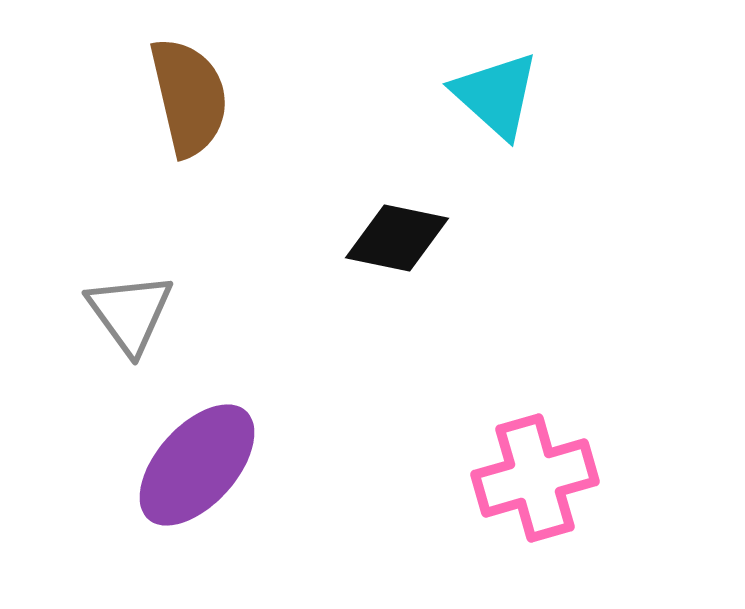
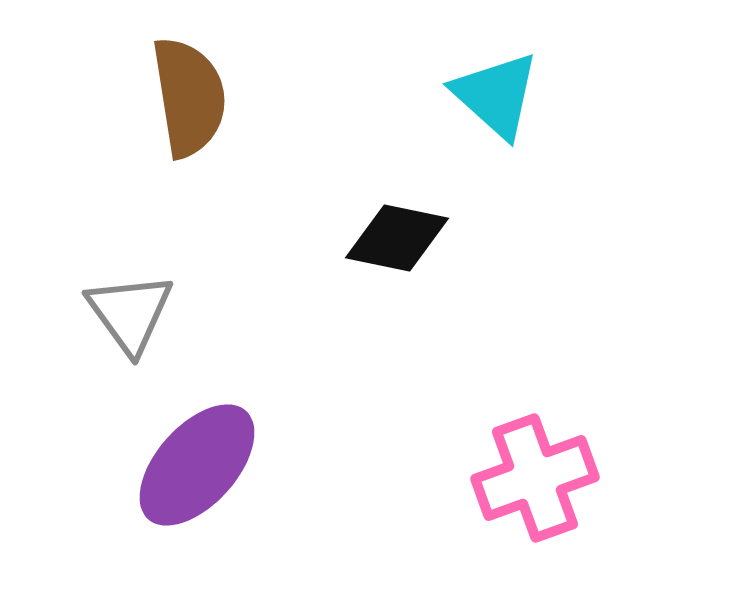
brown semicircle: rotated 4 degrees clockwise
pink cross: rotated 4 degrees counterclockwise
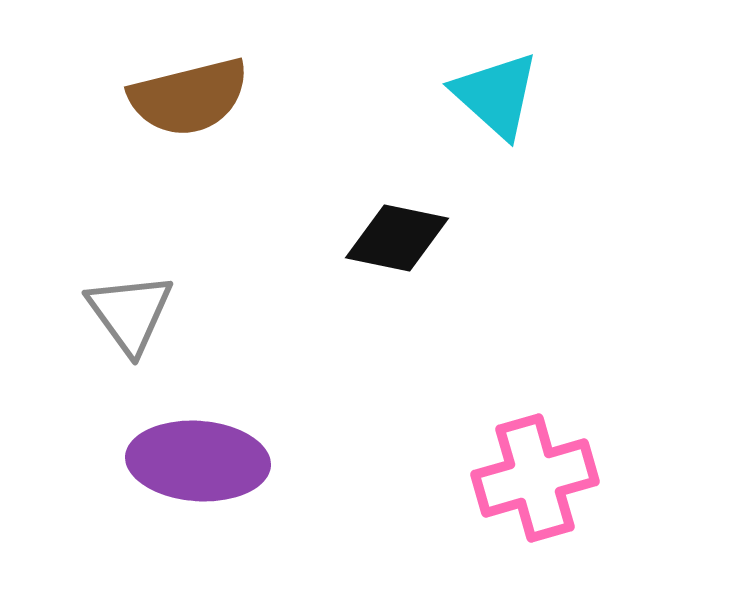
brown semicircle: rotated 85 degrees clockwise
purple ellipse: moved 1 px right, 4 px up; rotated 52 degrees clockwise
pink cross: rotated 4 degrees clockwise
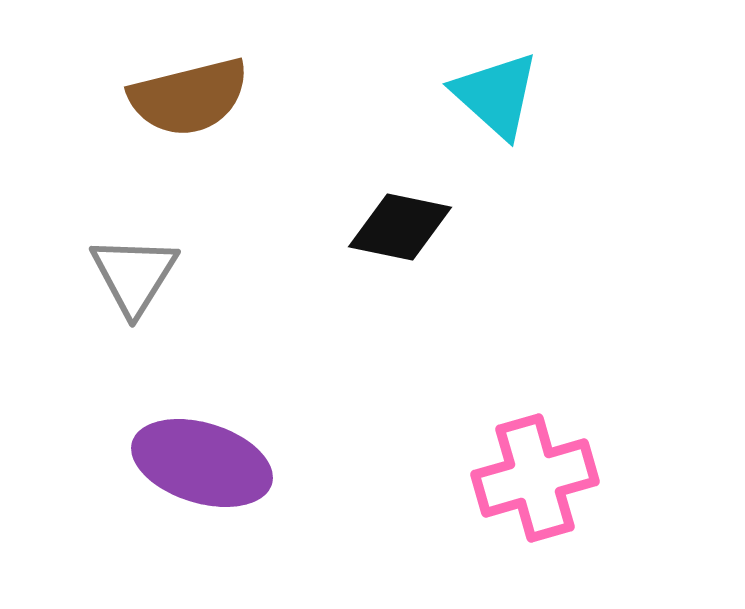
black diamond: moved 3 px right, 11 px up
gray triangle: moved 4 px right, 38 px up; rotated 8 degrees clockwise
purple ellipse: moved 4 px right, 2 px down; rotated 13 degrees clockwise
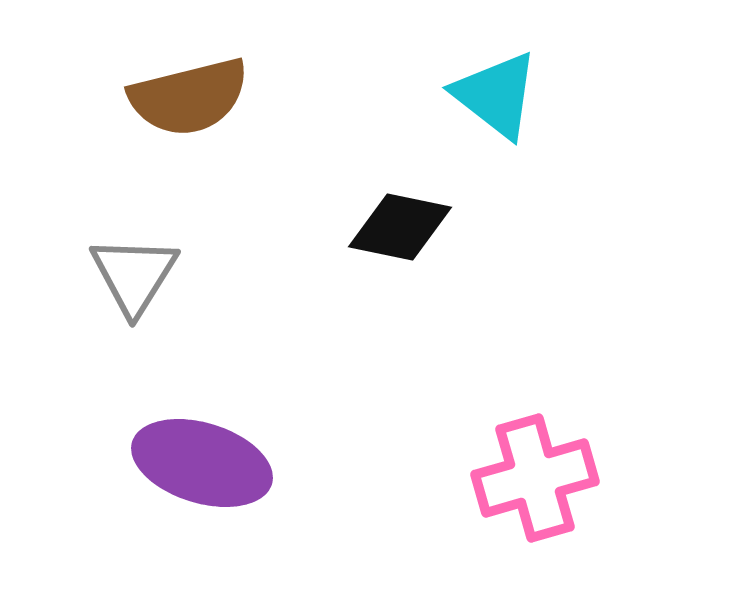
cyan triangle: rotated 4 degrees counterclockwise
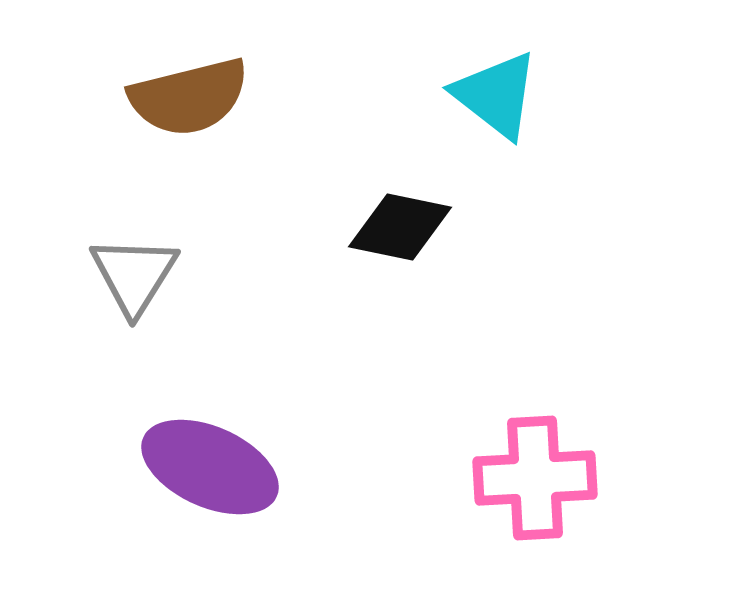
purple ellipse: moved 8 px right, 4 px down; rotated 7 degrees clockwise
pink cross: rotated 13 degrees clockwise
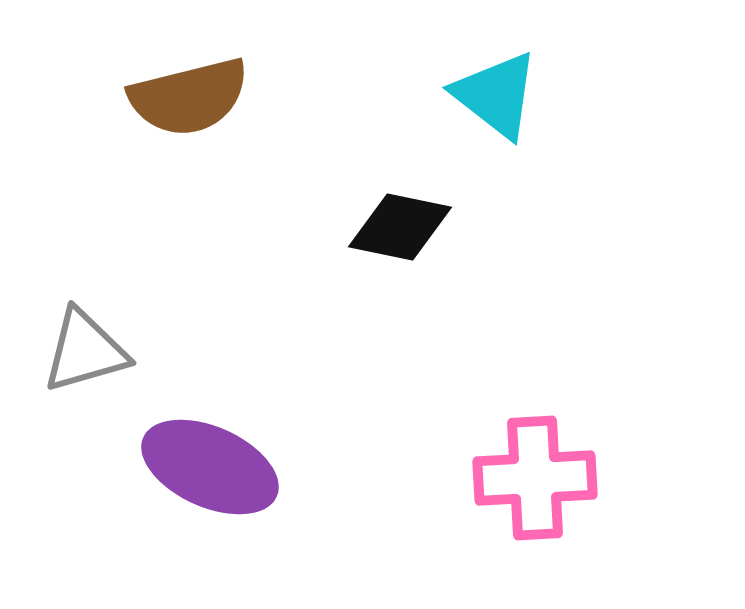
gray triangle: moved 49 px left, 76 px down; rotated 42 degrees clockwise
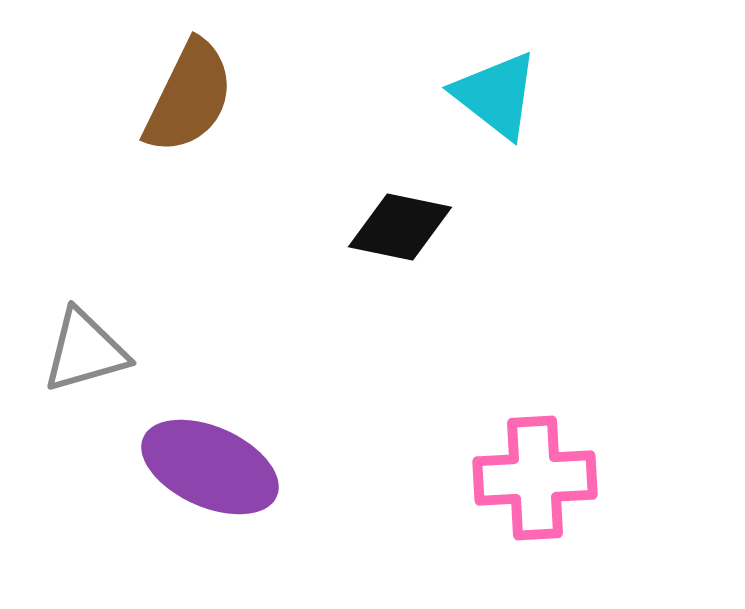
brown semicircle: rotated 50 degrees counterclockwise
